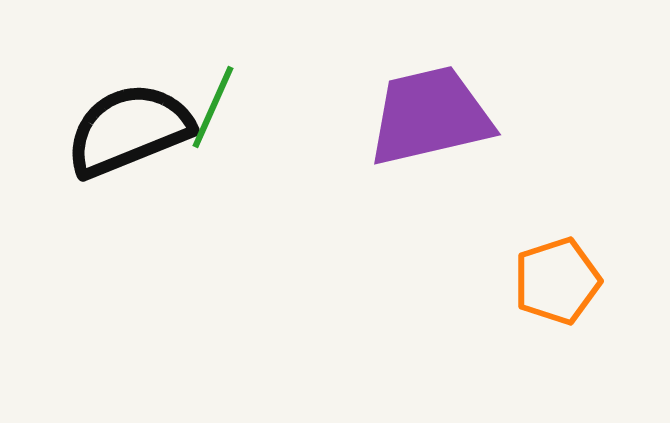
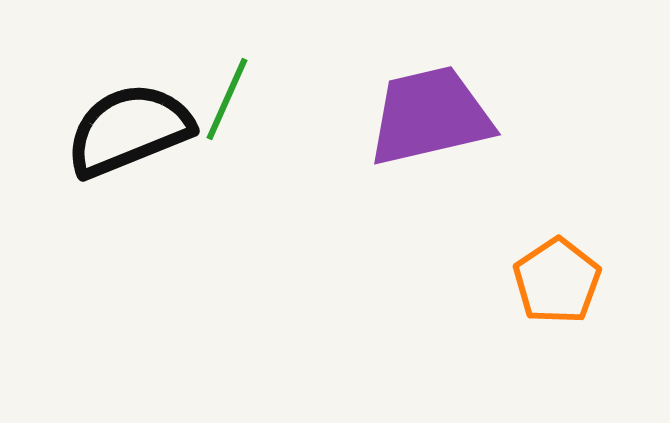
green line: moved 14 px right, 8 px up
orange pentagon: rotated 16 degrees counterclockwise
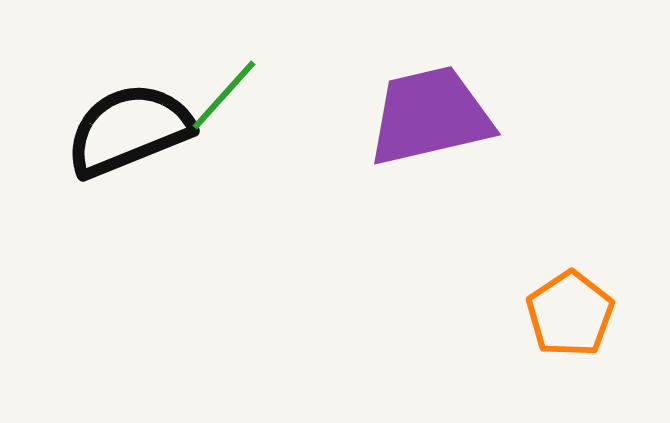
green line: moved 3 px left, 4 px up; rotated 18 degrees clockwise
orange pentagon: moved 13 px right, 33 px down
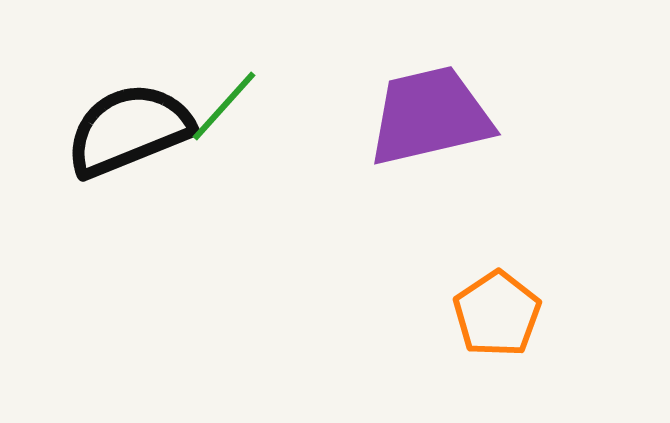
green line: moved 11 px down
orange pentagon: moved 73 px left
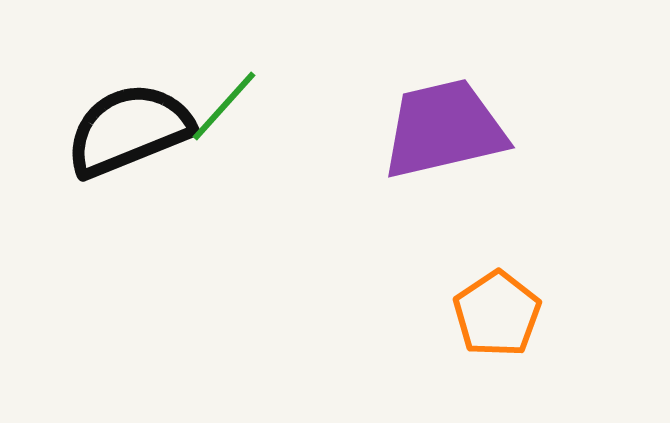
purple trapezoid: moved 14 px right, 13 px down
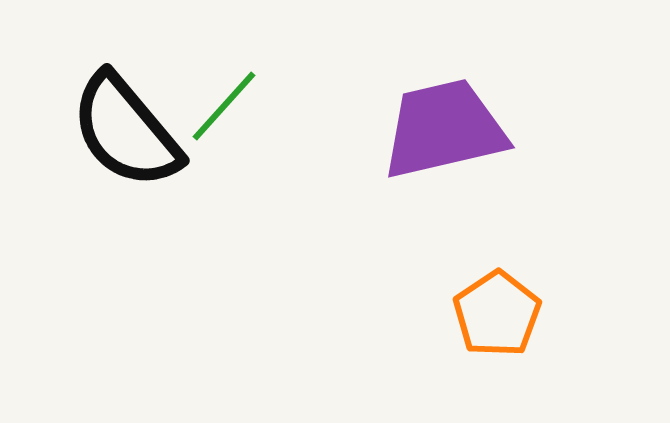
black semicircle: moved 3 px left, 1 px down; rotated 108 degrees counterclockwise
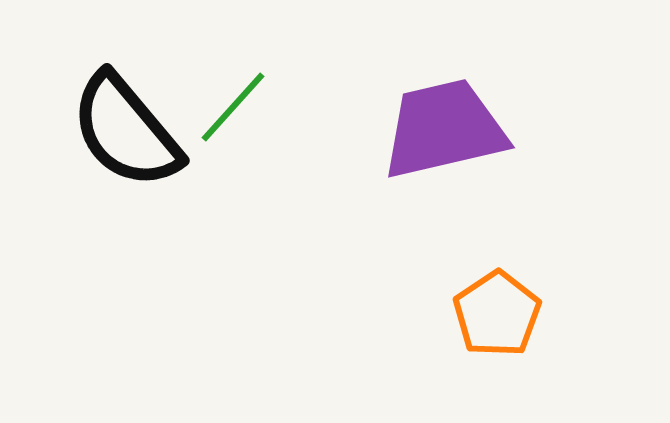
green line: moved 9 px right, 1 px down
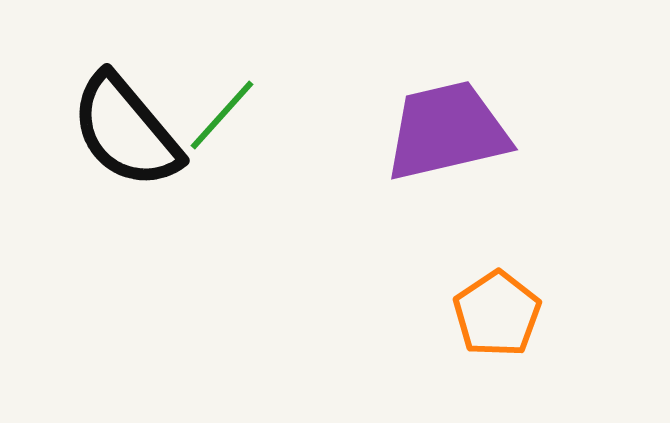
green line: moved 11 px left, 8 px down
purple trapezoid: moved 3 px right, 2 px down
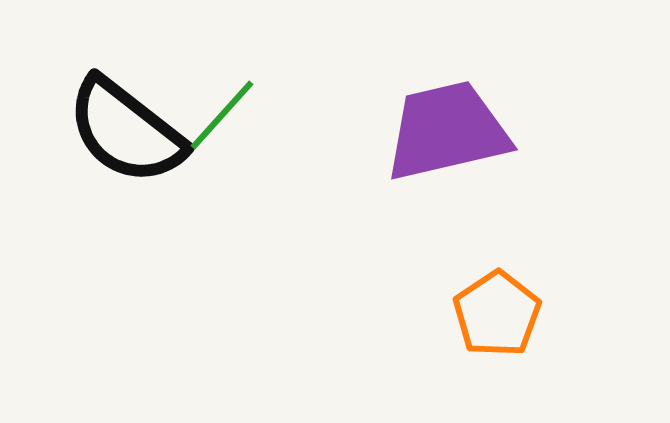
black semicircle: rotated 12 degrees counterclockwise
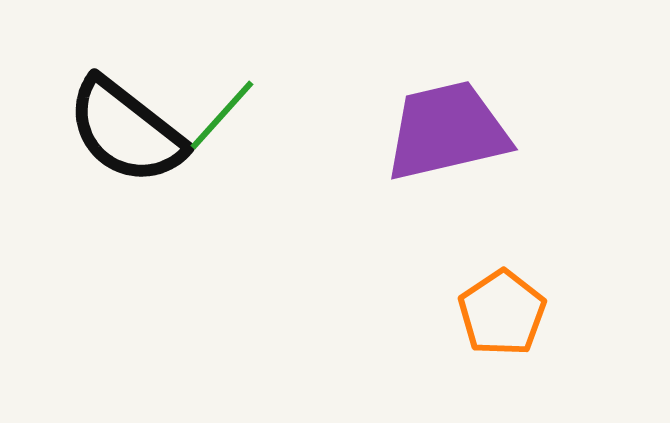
orange pentagon: moved 5 px right, 1 px up
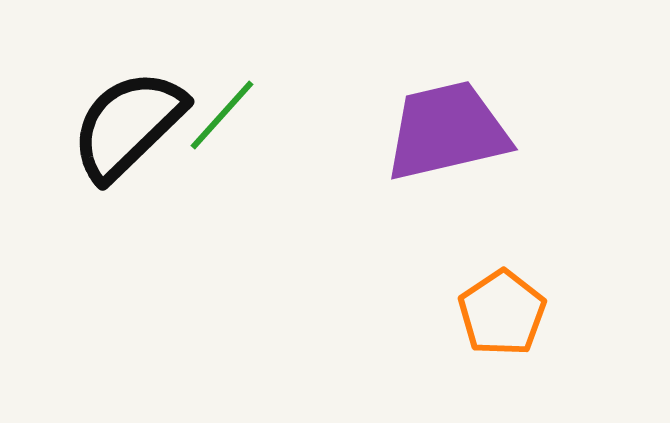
black semicircle: moved 2 px right, 6 px up; rotated 98 degrees clockwise
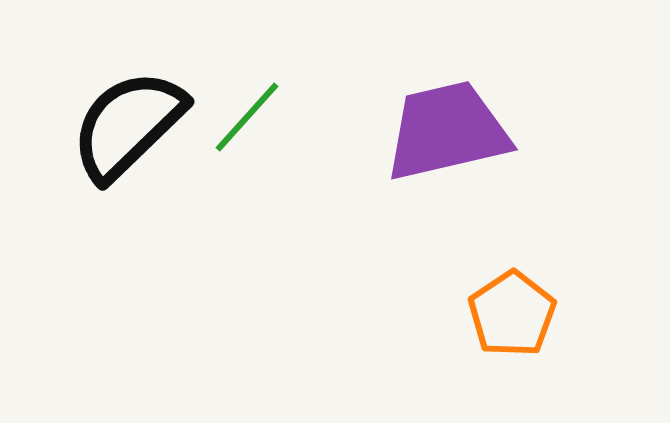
green line: moved 25 px right, 2 px down
orange pentagon: moved 10 px right, 1 px down
